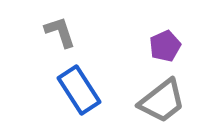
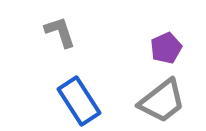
purple pentagon: moved 1 px right, 2 px down
blue rectangle: moved 11 px down
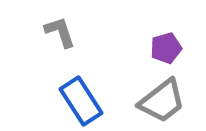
purple pentagon: rotated 8 degrees clockwise
blue rectangle: moved 2 px right
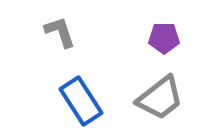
purple pentagon: moved 2 px left, 10 px up; rotated 16 degrees clockwise
gray trapezoid: moved 2 px left, 3 px up
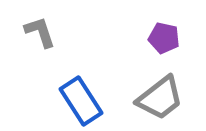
gray L-shape: moved 20 px left
purple pentagon: rotated 12 degrees clockwise
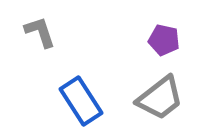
purple pentagon: moved 2 px down
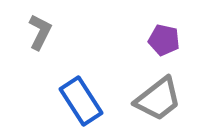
gray L-shape: rotated 45 degrees clockwise
gray trapezoid: moved 2 px left, 1 px down
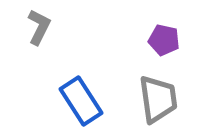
gray L-shape: moved 1 px left, 5 px up
gray trapezoid: rotated 60 degrees counterclockwise
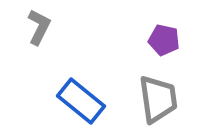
blue rectangle: rotated 18 degrees counterclockwise
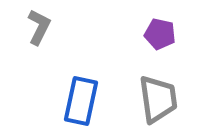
purple pentagon: moved 4 px left, 6 px up
blue rectangle: rotated 63 degrees clockwise
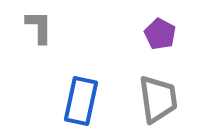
gray L-shape: rotated 27 degrees counterclockwise
purple pentagon: rotated 16 degrees clockwise
